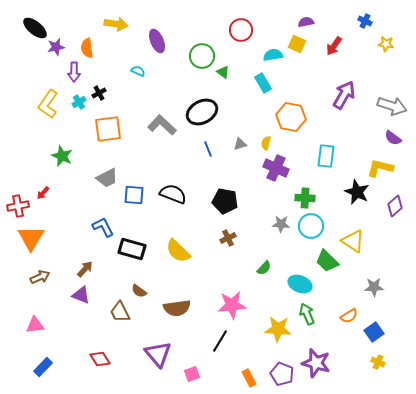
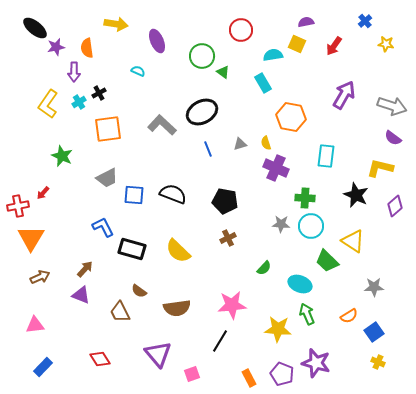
blue cross at (365, 21): rotated 24 degrees clockwise
yellow semicircle at (266, 143): rotated 32 degrees counterclockwise
black star at (357, 192): moved 1 px left, 3 px down
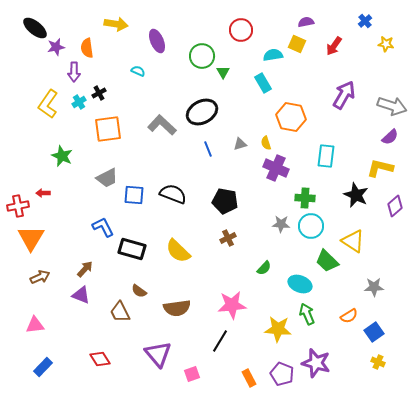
green triangle at (223, 72): rotated 24 degrees clockwise
purple semicircle at (393, 138): moved 3 px left, 1 px up; rotated 78 degrees counterclockwise
red arrow at (43, 193): rotated 48 degrees clockwise
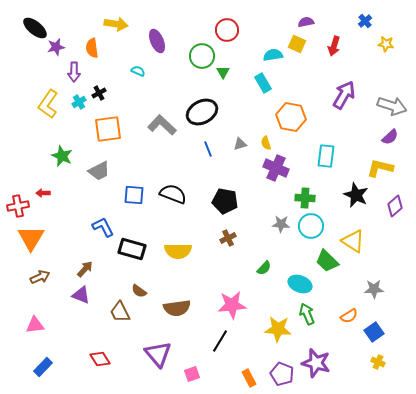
red circle at (241, 30): moved 14 px left
red arrow at (334, 46): rotated 18 degrees counterclockwise
orange semicircle at (87, 48): moved 5 px right
gray trapezoid at (107, 178): moved 8 px left, 7 px up
yellow semicircle at (178, 251): rotated 44 degrees counterclockwise
gray star at (374, 287): moved 2 px down
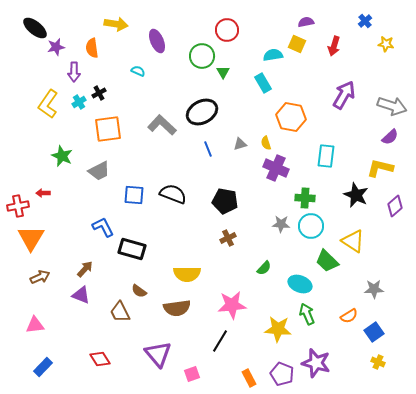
yellow semicircle at (178, 251): moved 9 px right, 23 px down
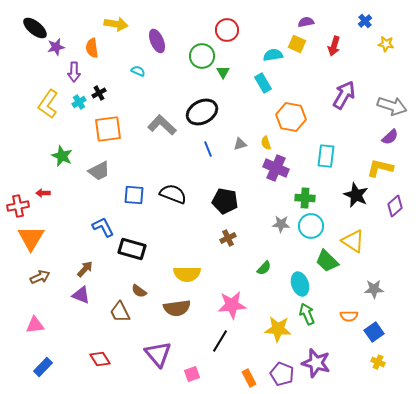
cyan ellipse at (300, 284): rotated 50 degrees clockwise
orange semicircle at (349, 316): rotated 30 degrees clockwise
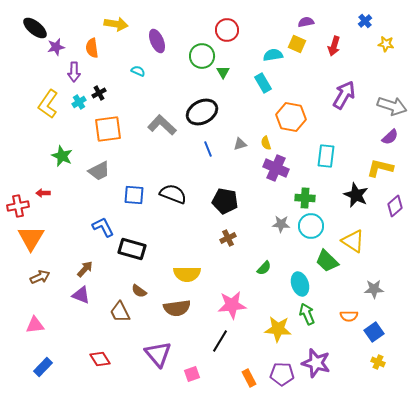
purple pentagon at (282, 374): rotated 20 degrees counterclockwise
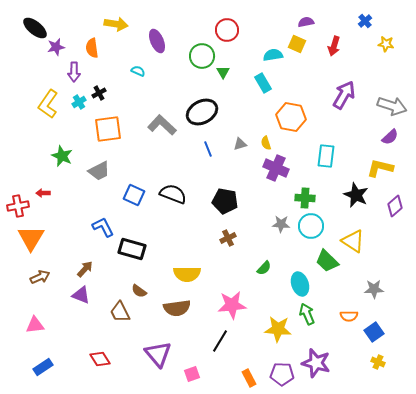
blue square at (134, 195): rotated 20 degrees clockwise
blue rectangle at (43, 367): rotated 12 degrees clockwise
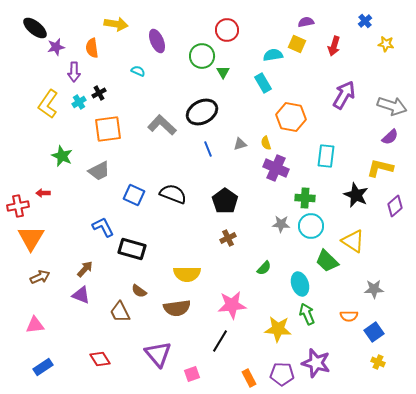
black pentagon at (225, 201): rotated 25 degrees clockwise
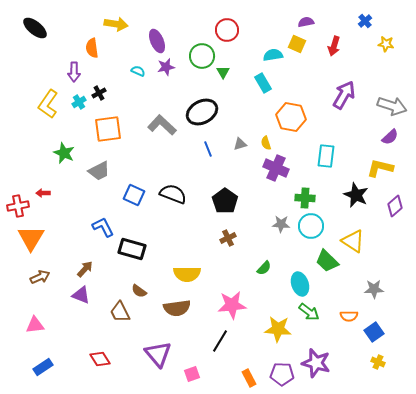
purple star at (56, 47): moved 110 px right, 20 px down
green star at (62, 156): moved 2 px right, 3 px up
green arrow at (307, 314): moved 2 px right, 2 px up; rotated 150 degrees clockwise
